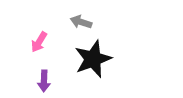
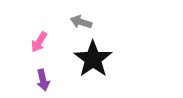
black star: rotated 15 degrees counterclockwise
purple arrow: moved 1 px left, 1 px up; rotated 15 degrees counterclockwise
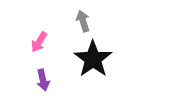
gray arrow: moved 2 px right, 1 px up; rotated 55 degrees clockwise
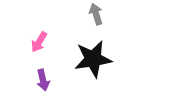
gray arrow: moved 13 px right, 7 px up
black star: rotated 27 degrees clockwise
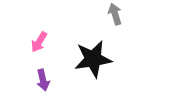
gray arrow: moved 19 px right
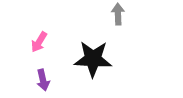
gray arrow: moved 3 px right; rotated 15 degrees clockwise
black star: rotated 12 degrees clockwise
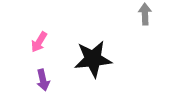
gray arrow: moved 27 px right
black star: rotated 9 degrees counterclockwise
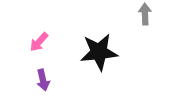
pink arrow: rotated 10 degrees clockwise
black star: moved 6 px right, 7 px up
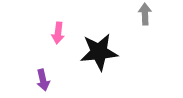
pink arrow: moved 19 px right, 9 px up; rotated 35 degrees counterclockwise
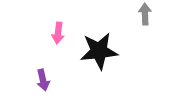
black star: moved 1 px up
